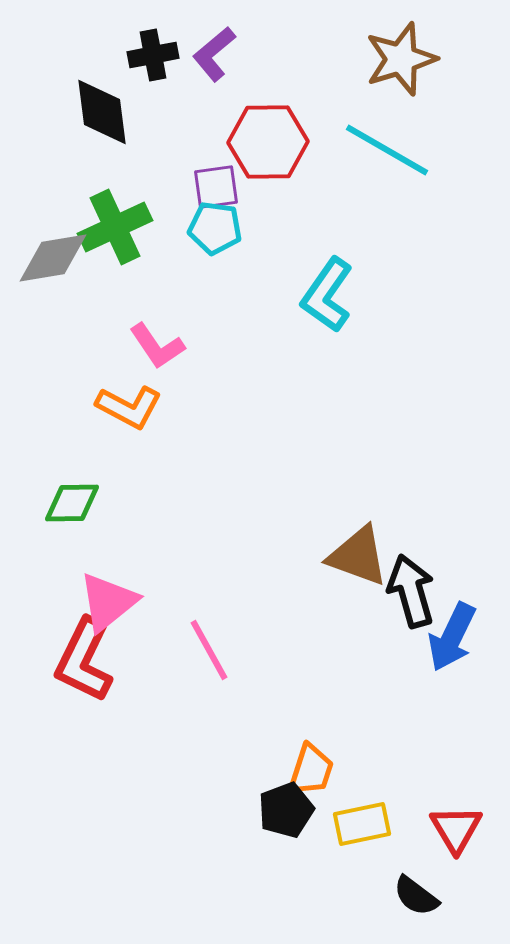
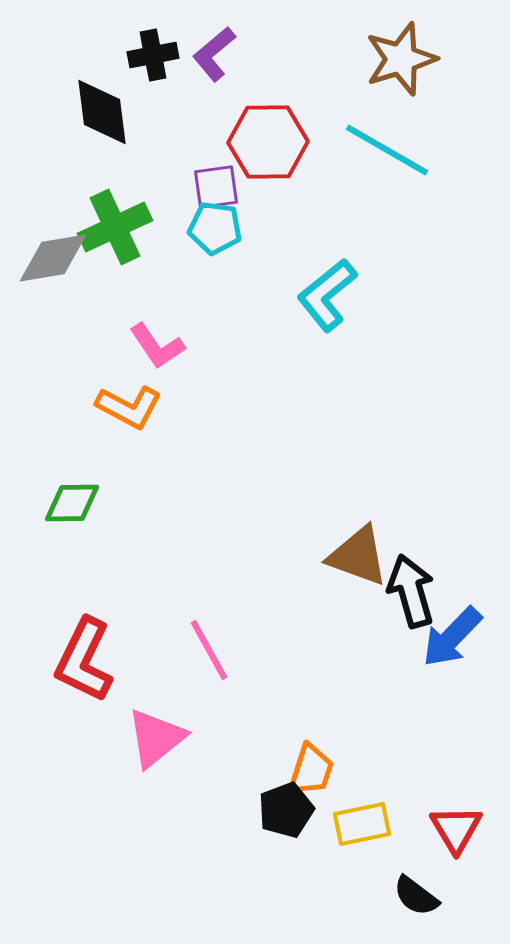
cyan L-shape: rotated 16 degrees clockwise
pink triangle: moved 48 px right, 136 px down
blue arrow: rotated 18 degrees clockwise
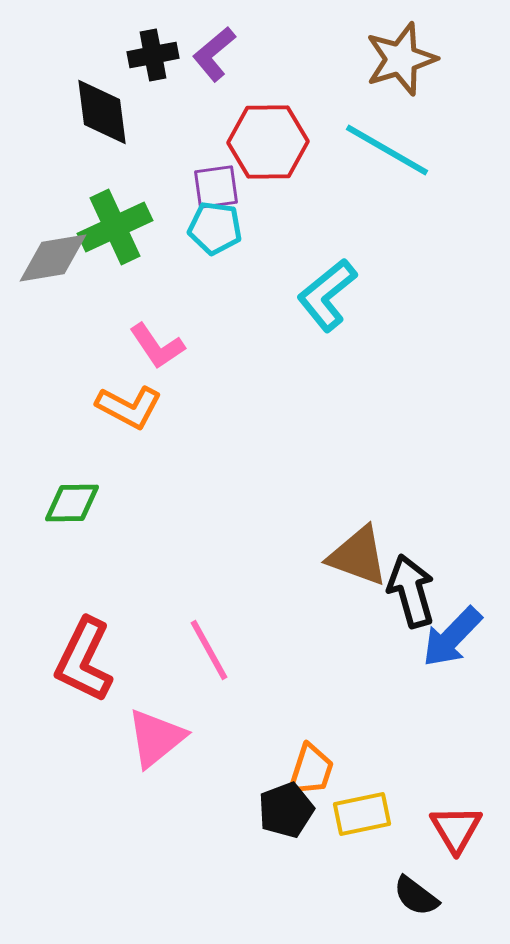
yellow rectangle: moved 10 px up
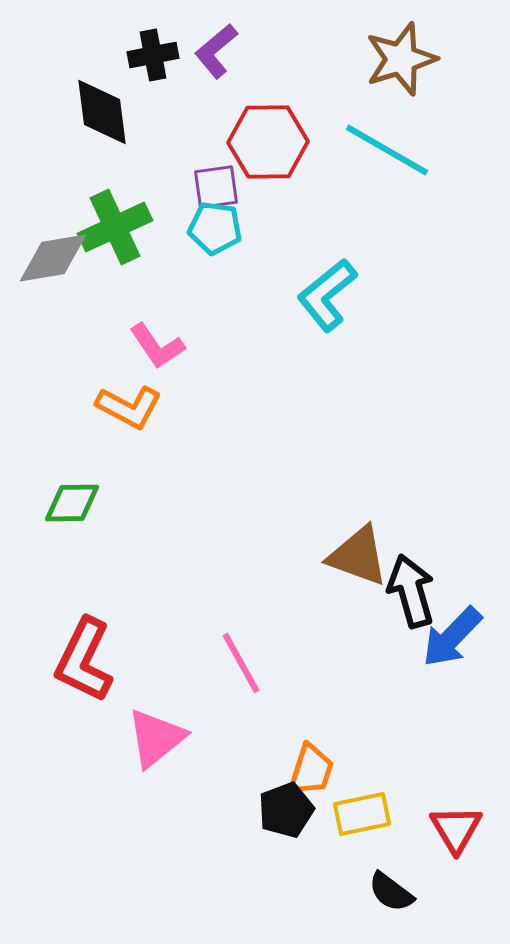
purple L-shape: moved 2 px right, 3 px up
pink line: moved 32 px right, 13 px down
black semicircle: moved 25 px left, 4 px up
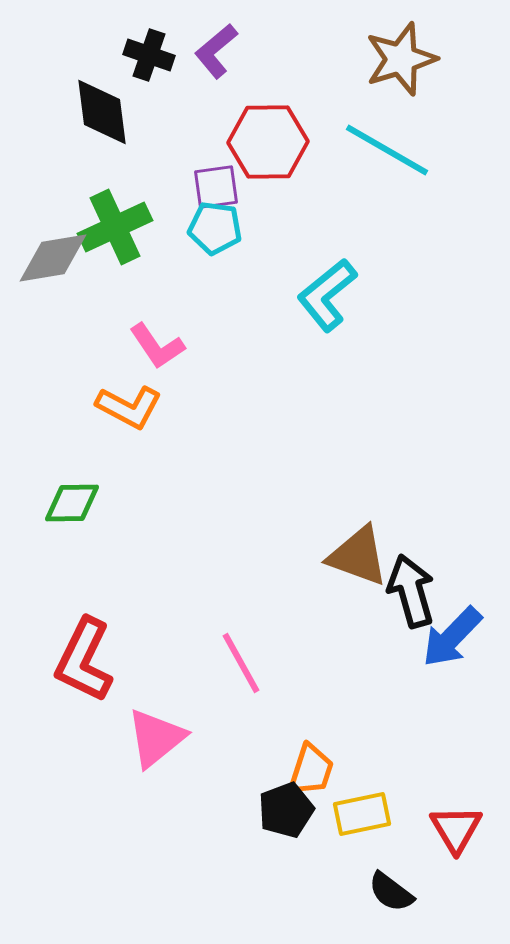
black cross: moved 4 px left; rotated 30 degrees clockwise
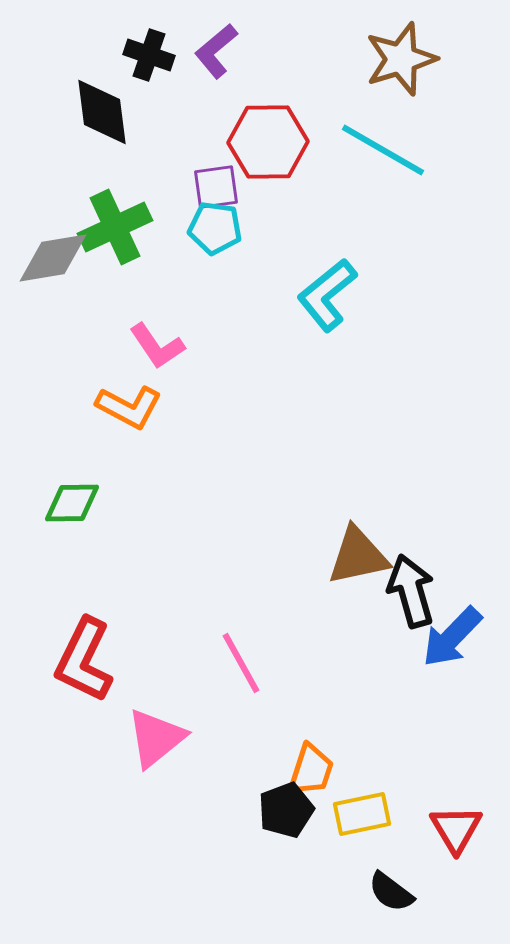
cyan line: moved 4 px left
brown triangle: rotated 32 degrees counterclockwise
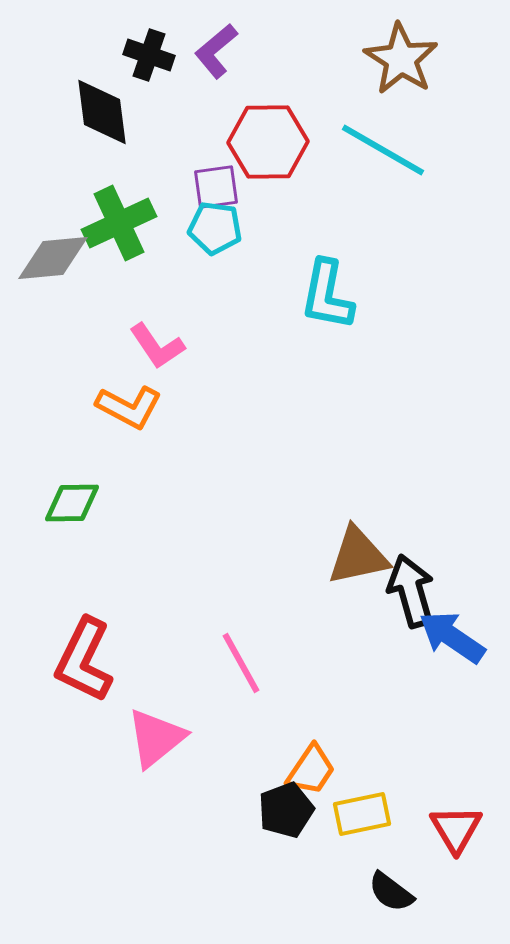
brown star: rotated 22 degrees counterclockwise
green cross: moved 4 px right, 4 px up
gray diamond: rotated 4 degrees clockwise
cyan L-shape: rotated 40 degrees counterclockwise
blue arrow: rotated 80 degrees clockwise
orange trapezoid: rotated 16 degrees clockwise
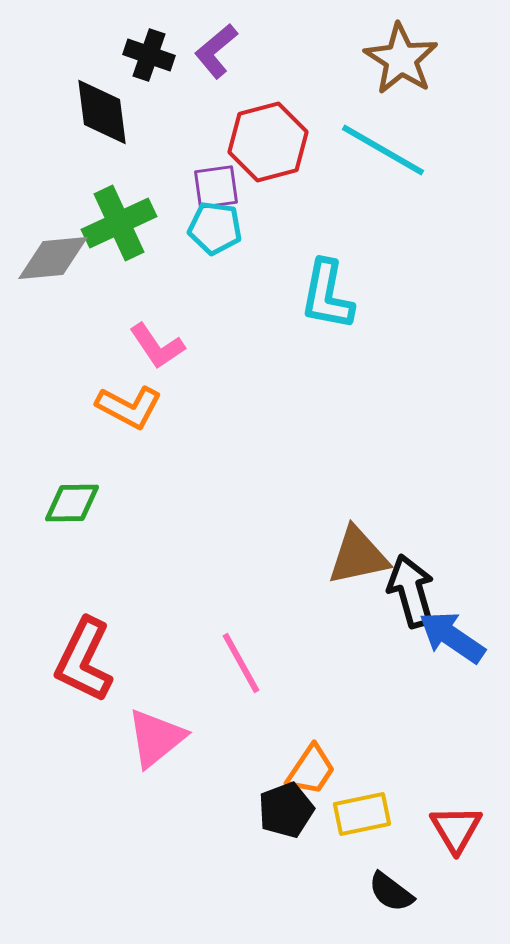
red hexagon: rotated 14 degrees counterclockwise
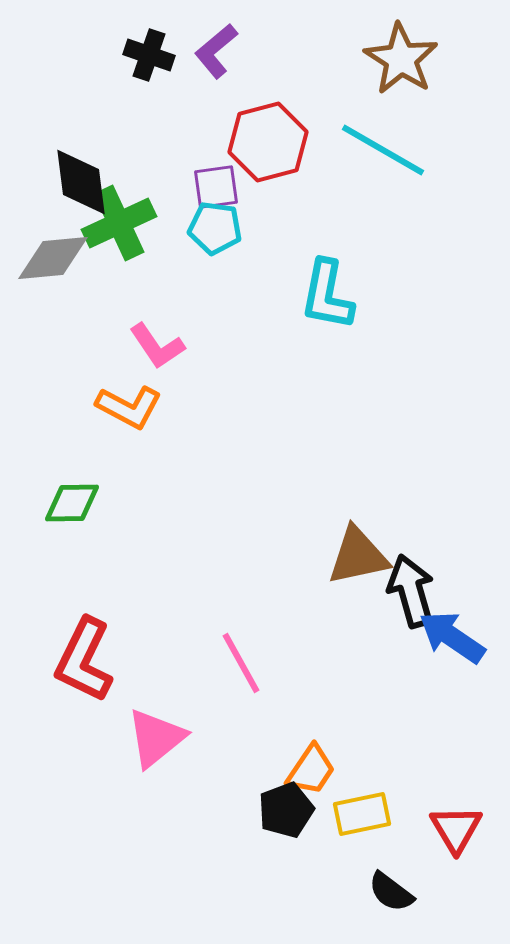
black diamond: moved 21 px left, 70 px down
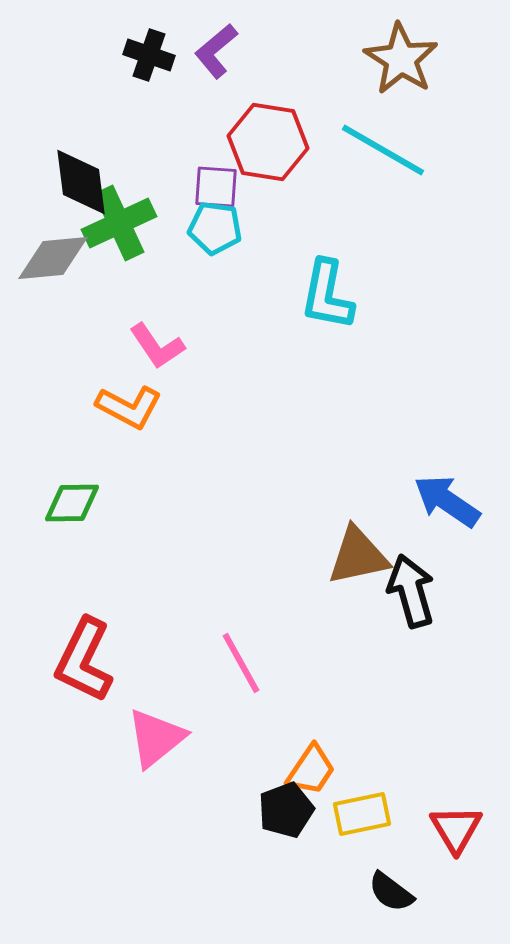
red hexagon: rotated 24 degrees clockwise
purple square: rotated 12 degrees clockwise
blue arrow: moved 5 px left, 136 px up
